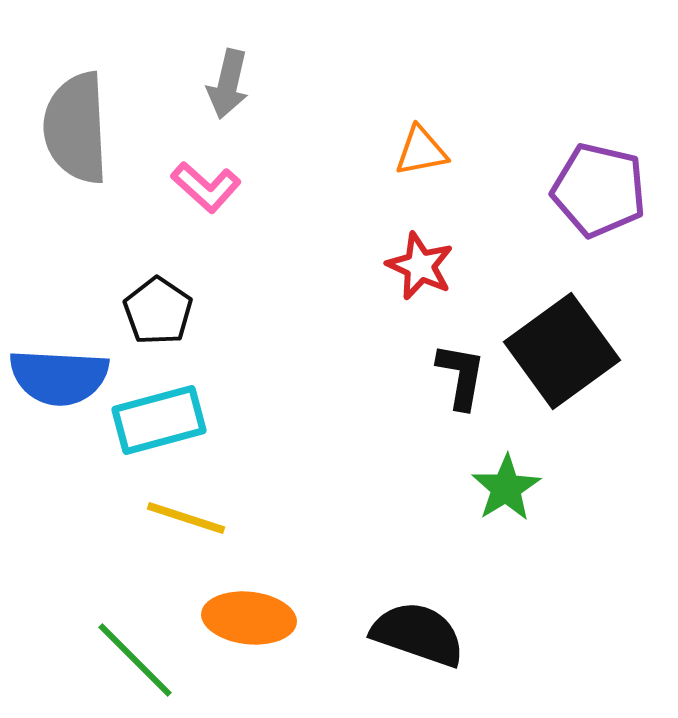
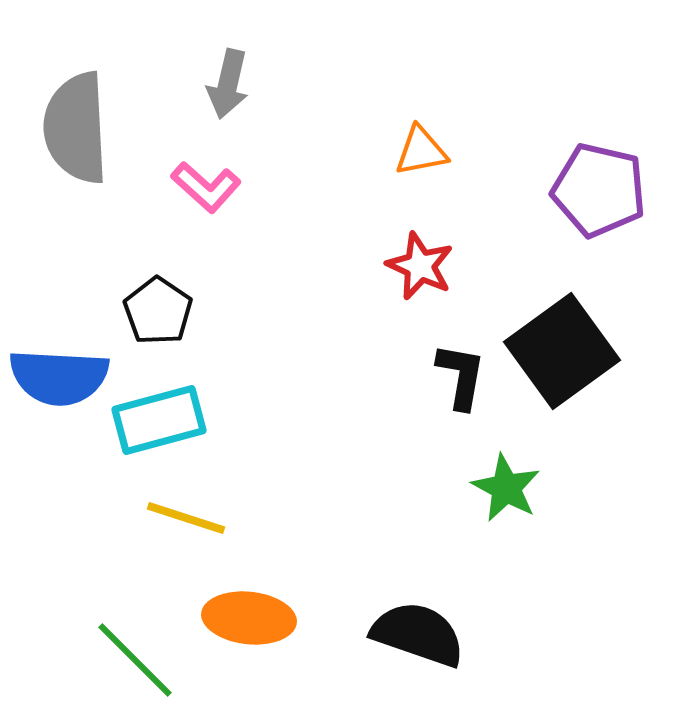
green star: rotated 12 degrees counterclockwise
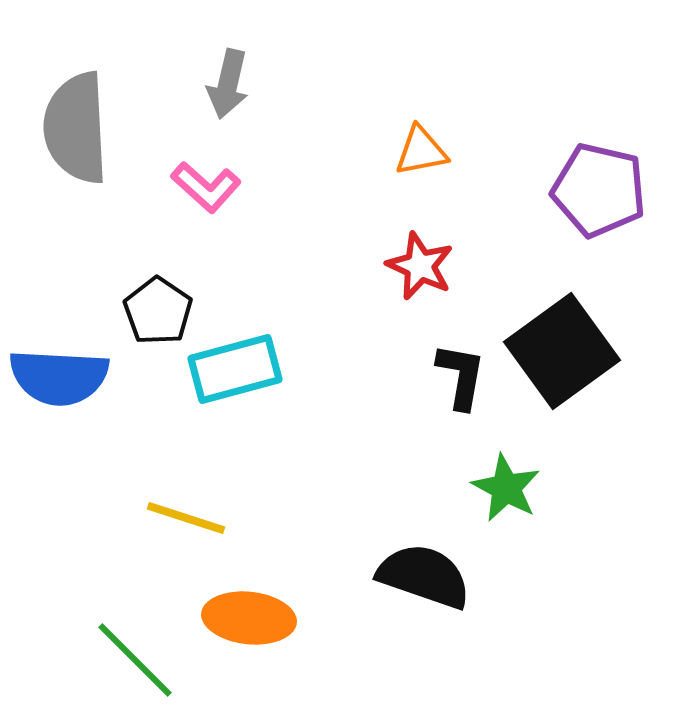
cyan rectangle: moved 76 px right, 51 px up
black semicircle: moved 6 px right, 58 px up
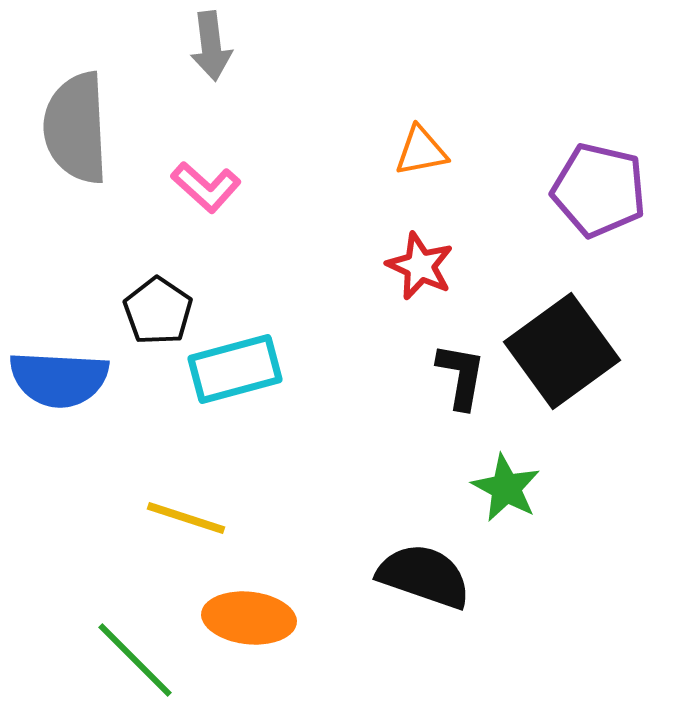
gray arrow: moved 17 px left, 38 px up; rotated 20 degrees counterclockwise
blue semicircle: moved 2 px down
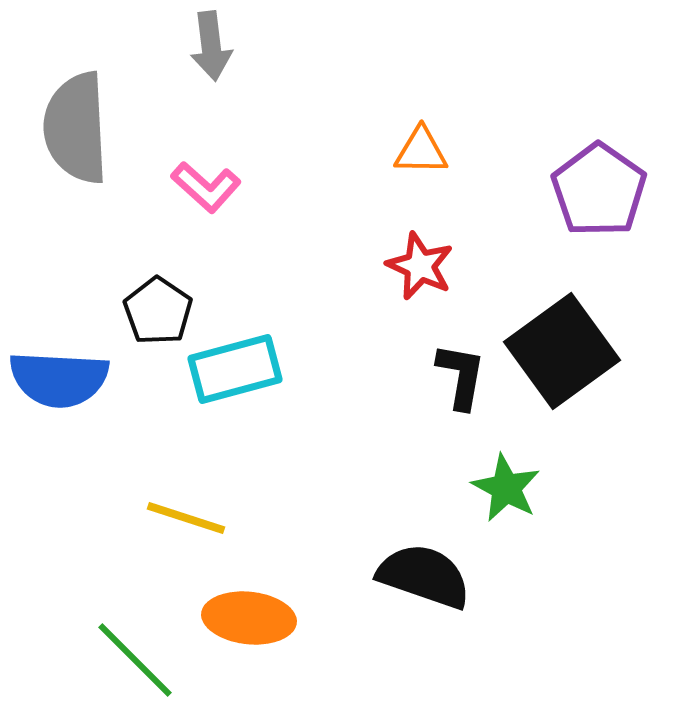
orange triangle: rotated 12 degrees clockwise
purple pentagon: rotated 22 degrees clockwise
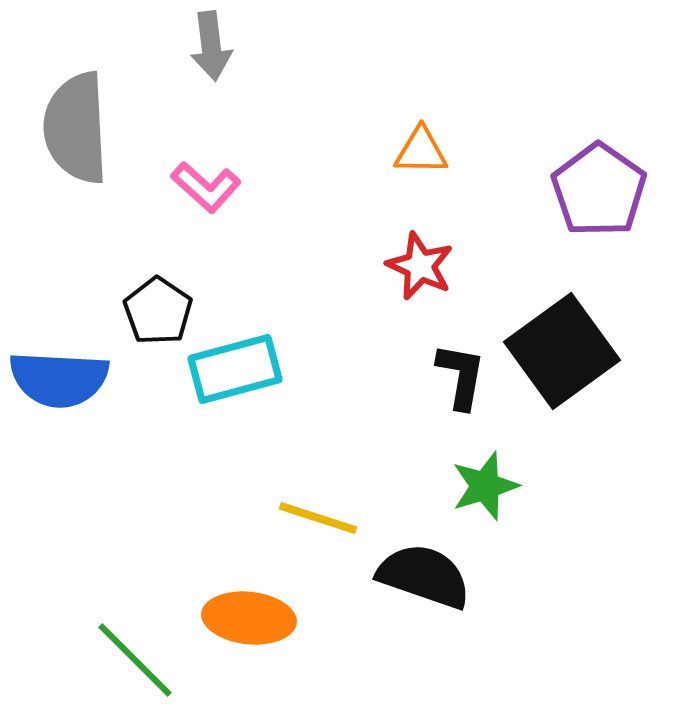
green star: moved 21 px left, 2 px up; rotated 26 degrees clockwise
yellow line: moved 132 px right
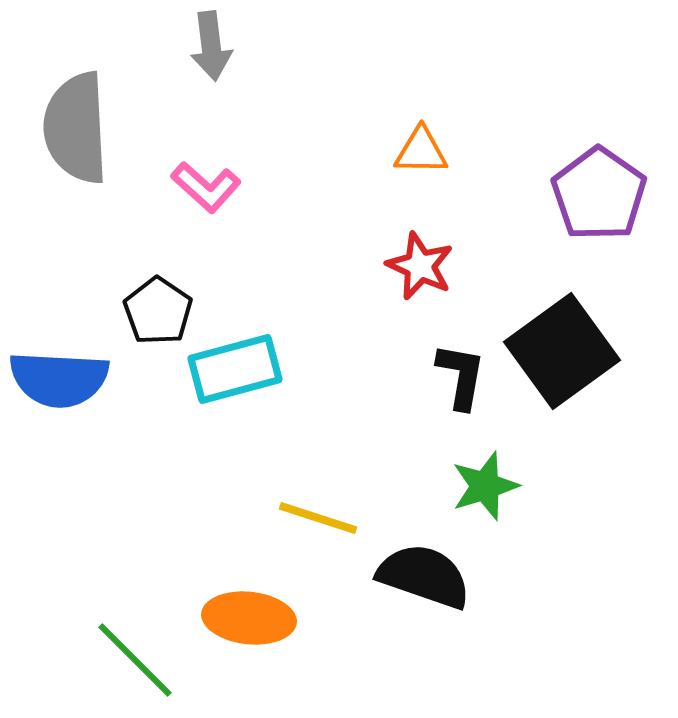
purple pentagon: moved 4 px down
